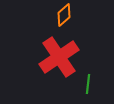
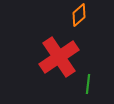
orange diamond: moved 15 px right
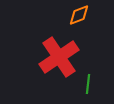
orange diamond: rotated 20 degrees clockwise
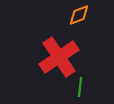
green line: moved 8 px left, 3 px down
